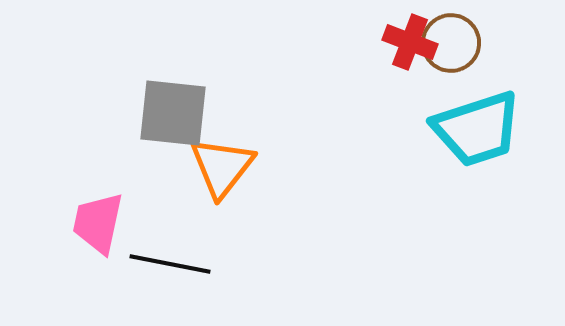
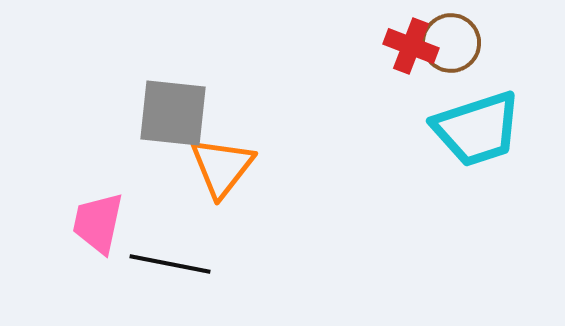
red cross: moved 1 px right, 4 px down
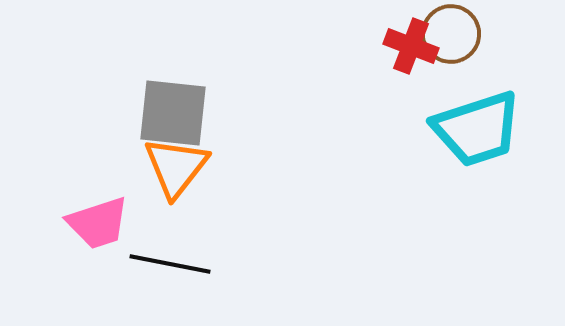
brown circle: moved 9 px up
orange triangle: moved 46 px left
pink trapezoid: rotated 120 degrees counterclockwise
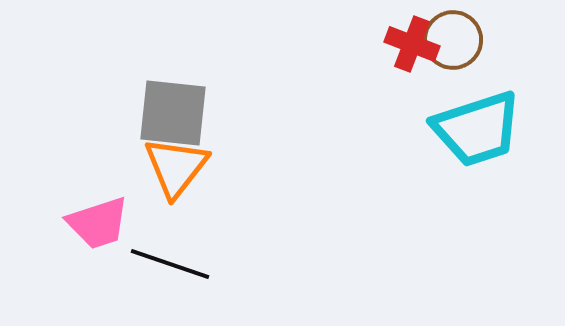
brown circle: moved 2 px right, 6 px down
red cross: moved 1 px right, 2 px up
black line: rotated 8 degrees clockwise
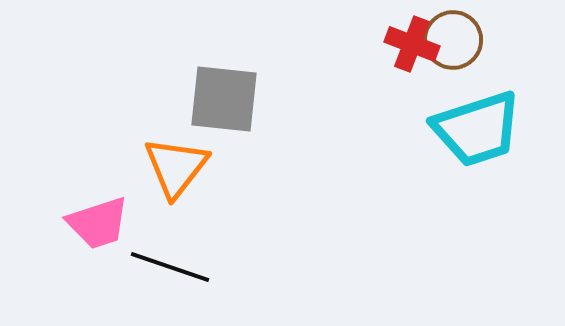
gray square: moved 51 px right, 14 px up
black line: moved 3 px down
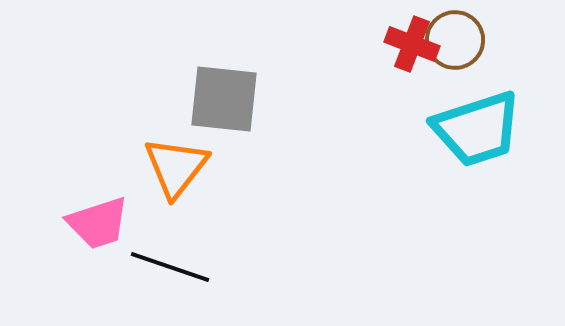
brown circle: moved 2 px right
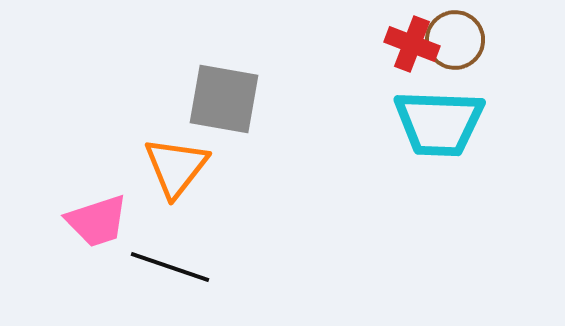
gray square: rotated 4 degrees clockwise
cyan trapezoid: moved 38 px left, 6 px up; rotated 20 degrees clockwise
pink trapezoid: moved 1 px left, 2 px up
